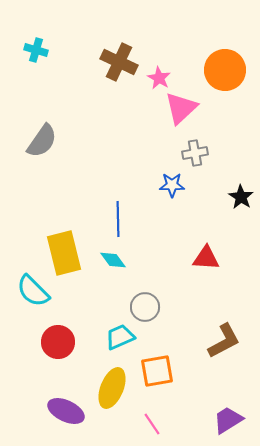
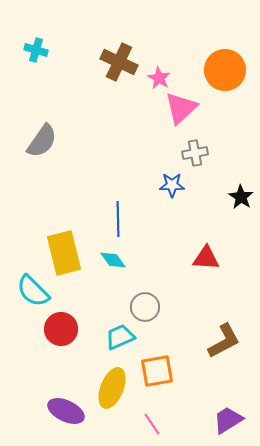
red circle: moved 3 px right, 13 px up
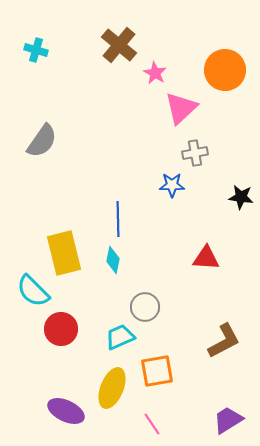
brown cross: moved 17 px up; rotated 15 degrees clockwise
pink star: moved 4 px left, 5 px up
black star: rotated 25 degrees counterclockwise
cyan diamond: rotated 48 degrees clockwise
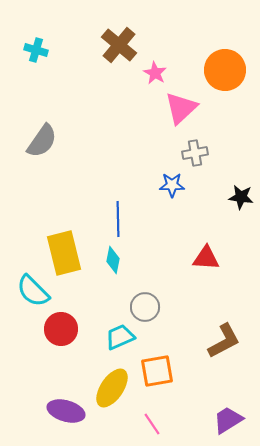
yellow ellipse: rotated 12 degrees clockwise
purple ellipse: rotated 9 degrees counterclockwise
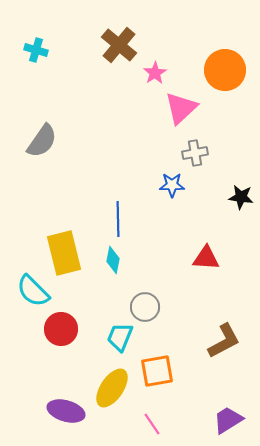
pink star: rotated 10 degrees clockwise
cyan trapezoid: rotated 44 degrees counterclockwise
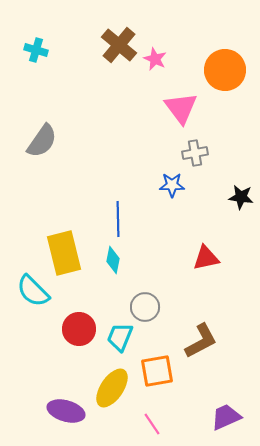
pink star: moved 14 px up; rotated 15 degrees counterclockwise
pink triangle: rotated 24 degrees counterclockwise
red triangle: rotated 16 degrees counterclockwise
red circle: moved 18 px right
brown L-shape: moved 23 px left
purple trapezoid: moved 2 px left, 3 px up; rotated 8 degrees clockwise
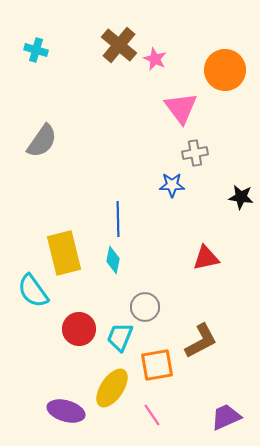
cyan semicircle: rotated 9 degrees clockwise
orange square: moved 6 px up
pink line: moved 9 px up
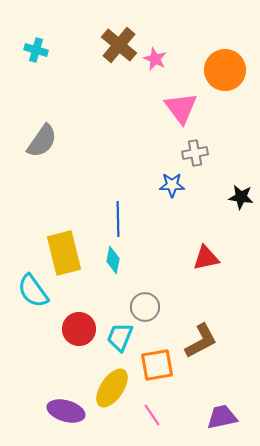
purple trapezoid: moved 4 px left; rotated 12 degrees clockwise
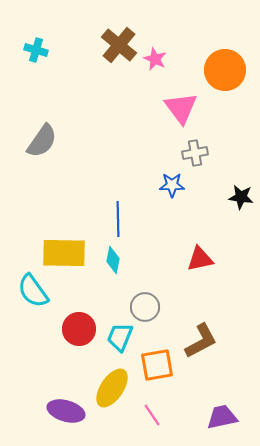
yellow rectangle: rotated 75 degrees counterclockwise
red triangle: moved 6 px left, 1 px down
